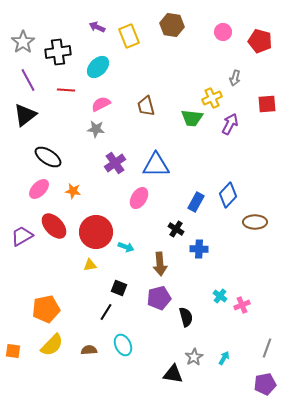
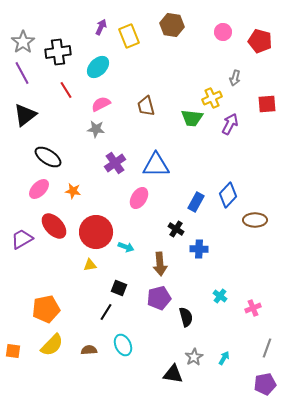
purple arrow at (97, 27): moved 4 px right; rotated 91 degrees clockwise
purple line at (28, 80): moved 6 px left, 7 px up
red line at (66, 90): rotated 54 degrees clockwise
brown ellipse at (255, 222): moved 2 px up
purple trapezoid at (22, 236): moved 3 px down
pink cross at (242, 305): moved 11 px right, 3 px down
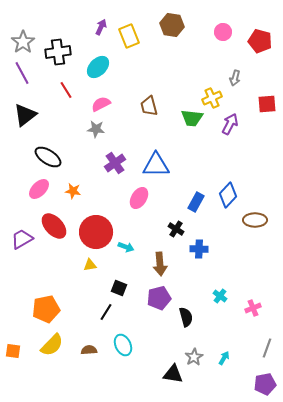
brown trapezoid at (146, 106): moved 3 px right
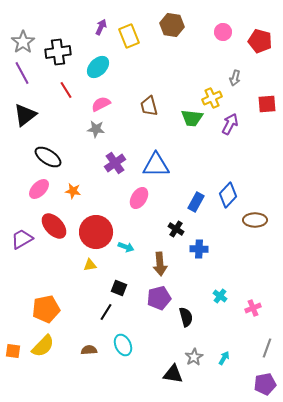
yellow semicircle at (52, 345): moved 9 px left, 1 px down
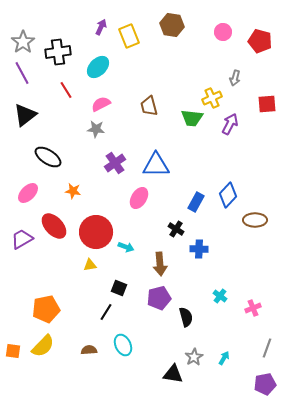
pink ellipse at (39, 189): moved 11 px left, 4 px down
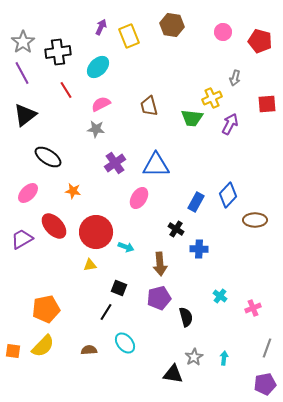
cyan ellipse at (123, 345): moved 2 px right, 2 px up; rotated 15 degrees counterclockwise
cyan arrow at (224, 358): rotated 24 degrees counterclockwise
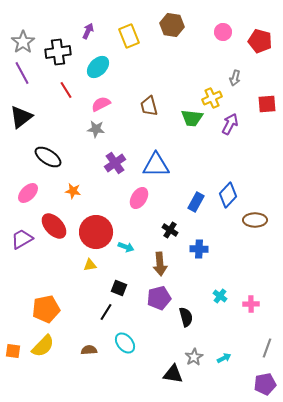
purple arrow at (101, 27): moved 13 px left, 4 px down
black triangle at (25, 115): moved 4 px left, 2 px down
black cross at (176, 229): moved 6 px left, 1 px down
pink cross at (253, 308): moved 2 px left, 4 px up; rotated 21 degrees clockwise
cyan arrow at (224, 358): rotated 56 degrees clockwise
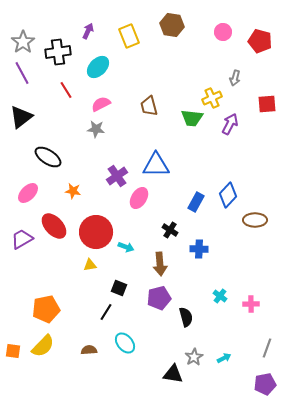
purple cross at (115, 163): moved 2 px right, 13 px down
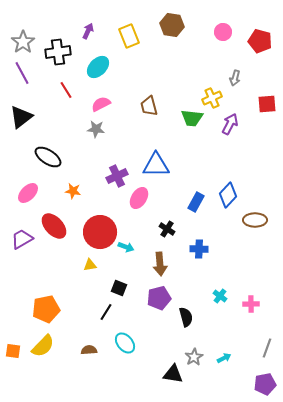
purple cross at (117, 176): rotated 10 degrees clockwise
black cross at (170, 230): moved 3 px left, 1 px up
red circle at (96, 232): moved 4 px right
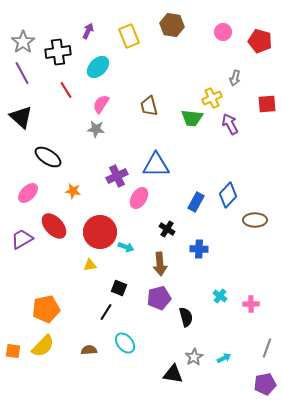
pink semicircle at (101, 104): rotated 30 degrees counterclockwise
black triangle at (21, 117): rotated 40 degrees counterclockwise
purple arrow at (230, 124): rotated 55 degrees counterclockwise
